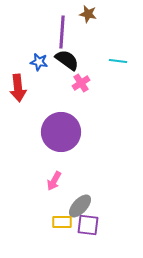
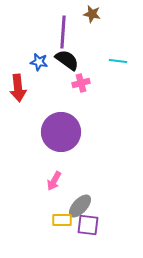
brown star: moved 4 px right
purple line: moved 1 px right
pink cross: rotated 18 degrees clockwise
yellow rectangle: moved 2 px up
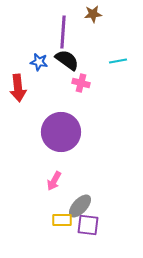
brown star: moved 1 px right; rotated 18 degrees counterclockwise
cyan line: rotated 18 degrees counterclockwise
pink cross: rotated 30 degrees clockwise
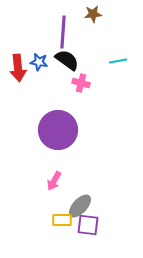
red arrow: moved 20 px up
purple circle: moved 3 px left, 2 px up
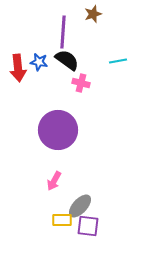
brown star: rotated 12 degrees counterclockwise
purple square: moved 1 px down
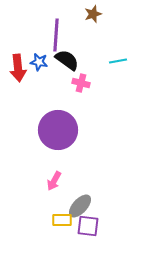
purple line: moved 7 px left, 3 px down
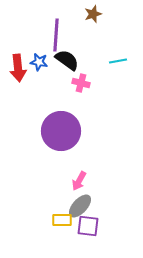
purple circle: moved 3 px right, 1 px down
pink arrow: moved 25 px right
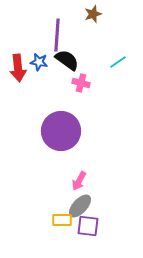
purple line: moved 1 px right
cyan line: moved 1 px down; rotated 24 degrees counterclockwise
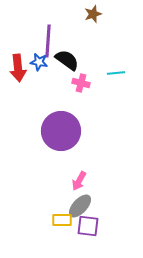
purple line: moved 9 px left, 6 px down
cyan line: moved 2 px left, 11 px down; rotated 30 degrees clockwise
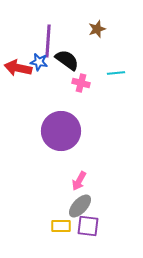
brown star: moved 4 px right, 15 px down
red arrow: rotated 108 degrees clockwise
yellow rectangle: moved 1 px left, 6 px down
